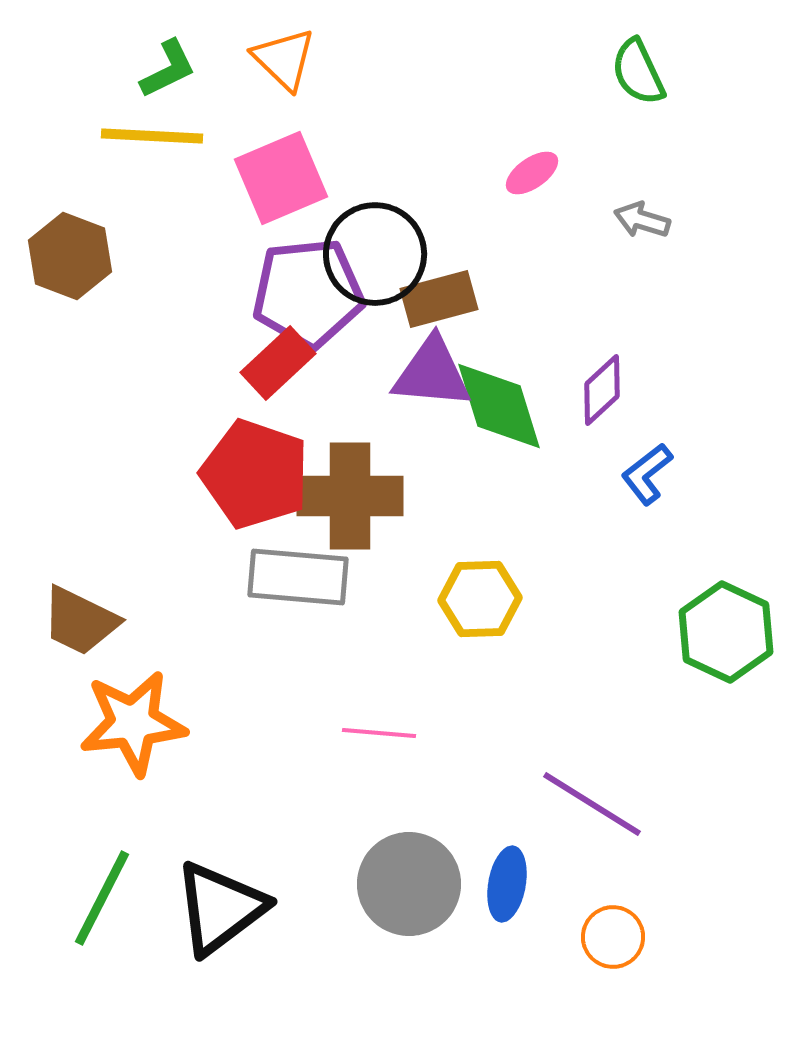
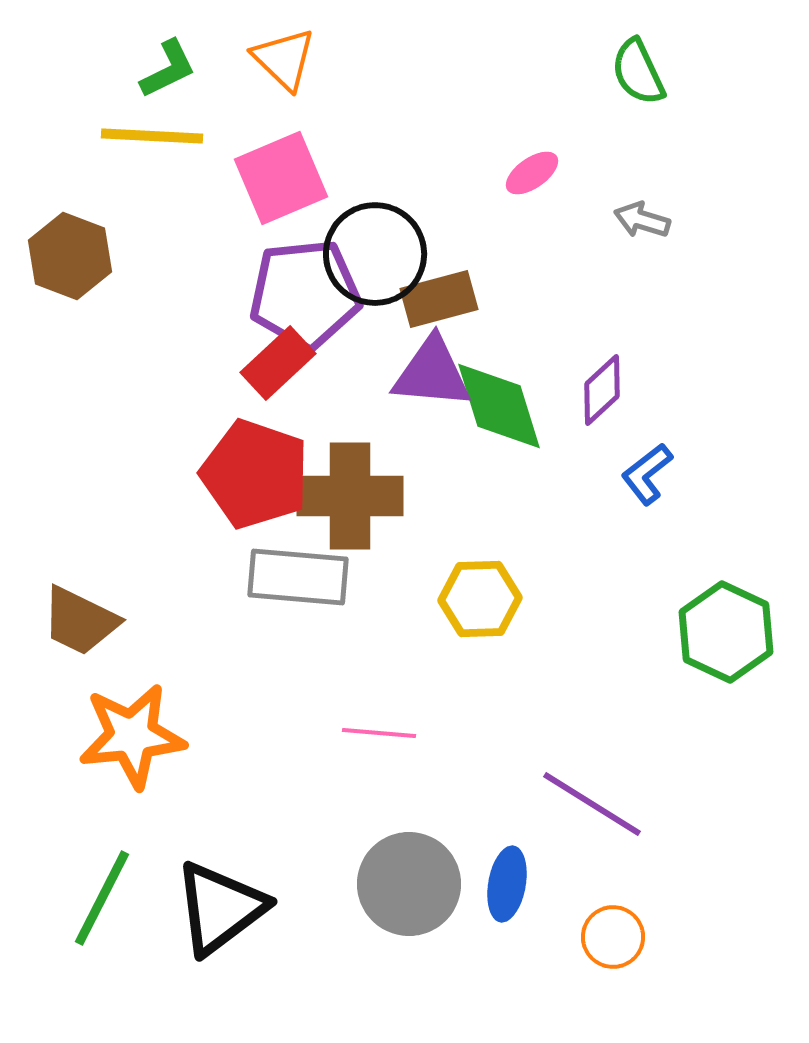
purple pentagon: moved 3 px left, 1 px down
orange star: moved 1 px left, 13 px down
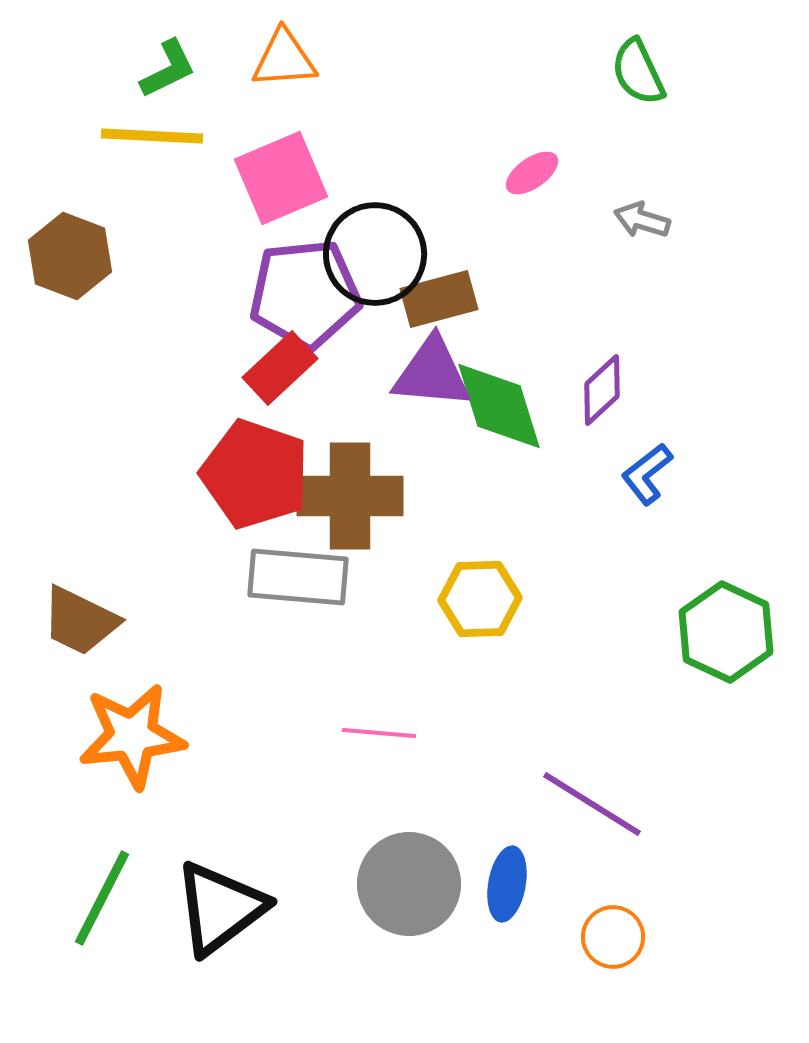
orange triangle: rotated 48 degrees counterclockwise
red rectangle: moved 2 px right, 5 px down
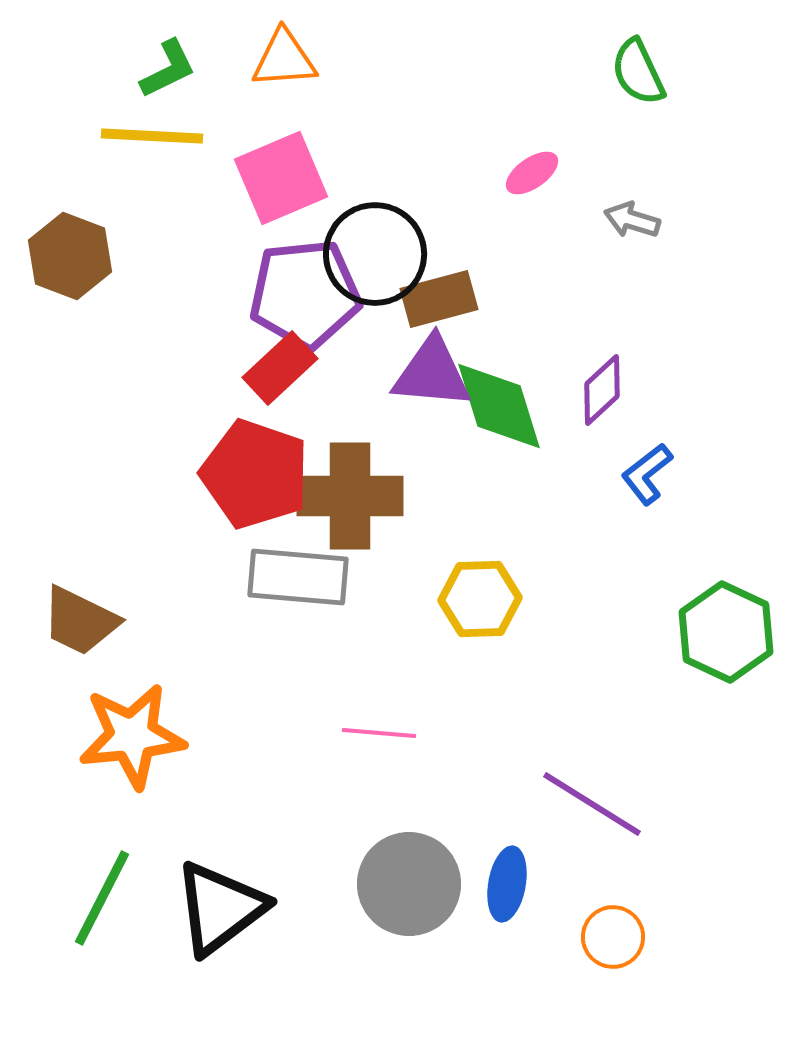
gray arrow: moved 10 px left
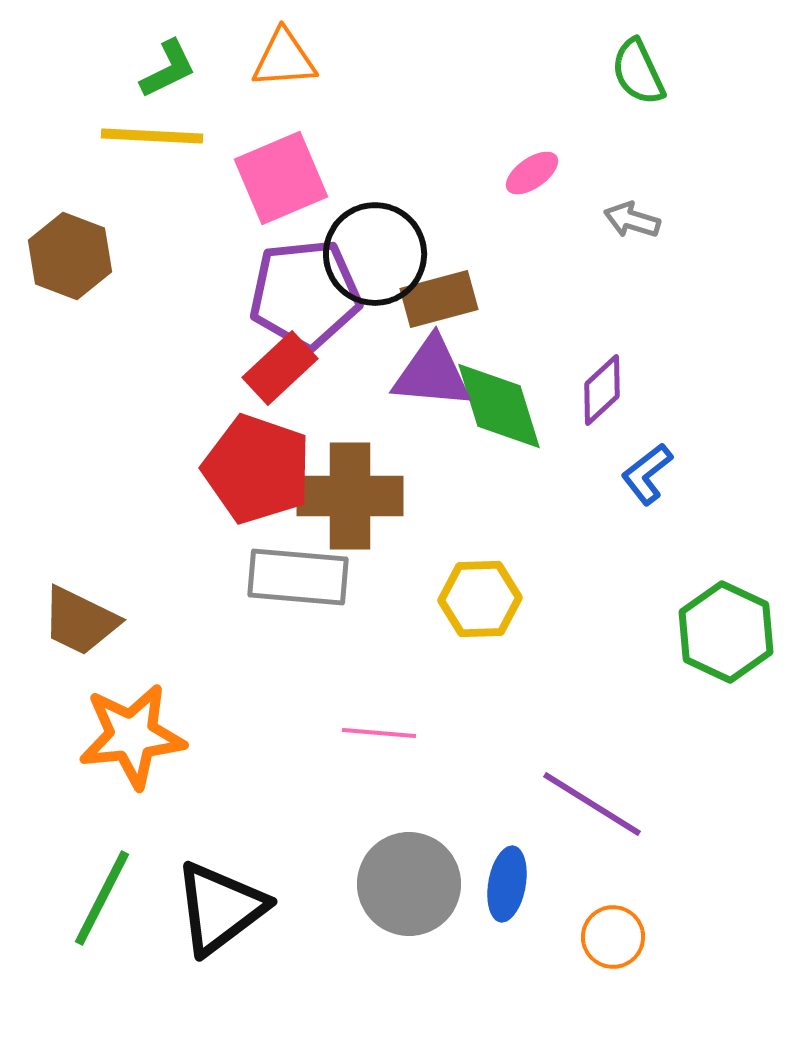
red pentagon: moved 2 px right, 5 px up
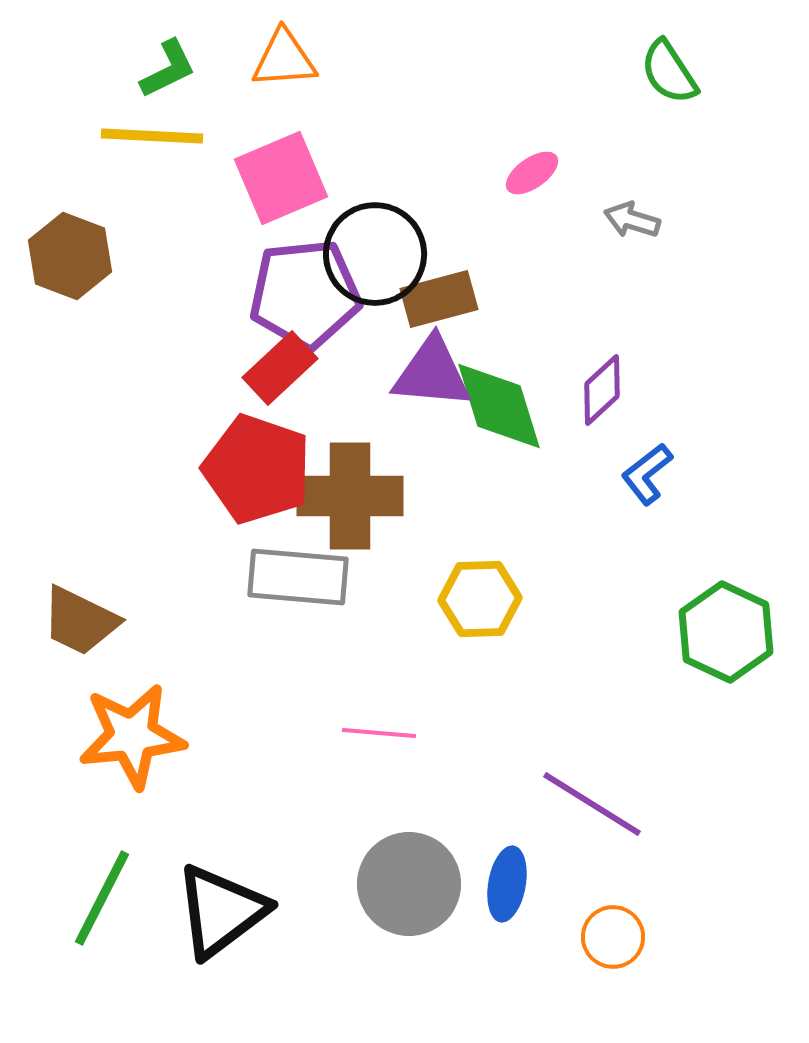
green semicircle: moved 31 px right; rotated 8 degrees counterclockwise
black triangle: moved 1 px right, 3 px down
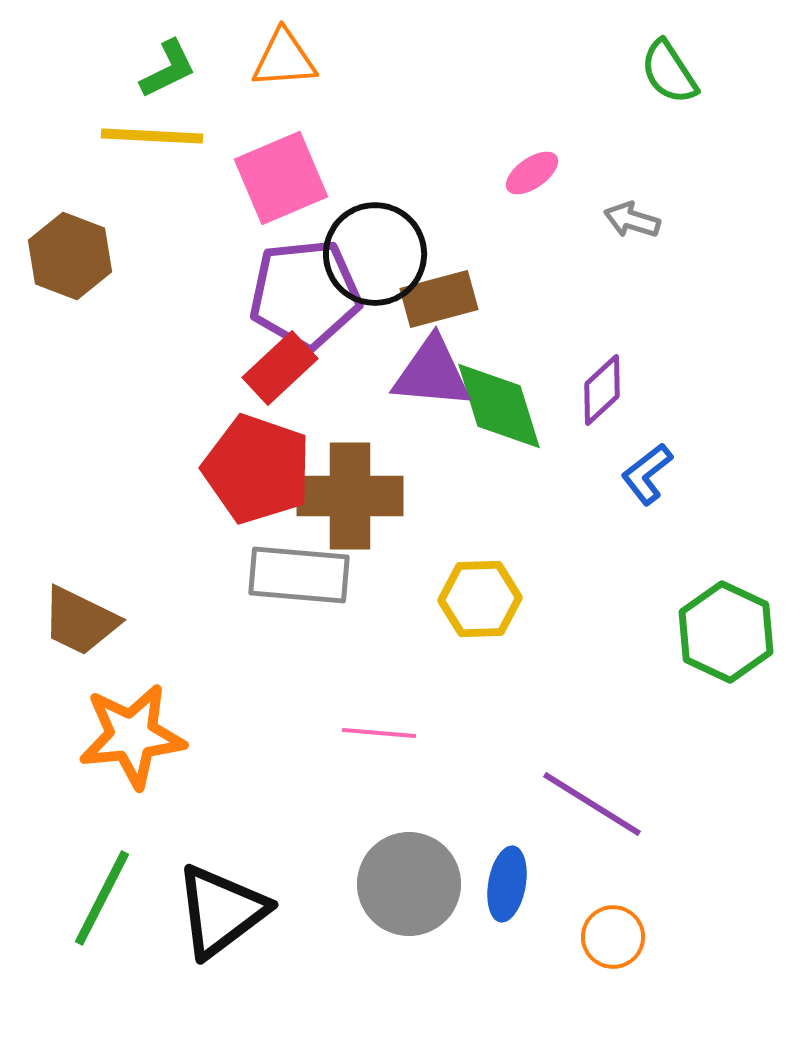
gray rectangle: moved 1 px right, 2 px up
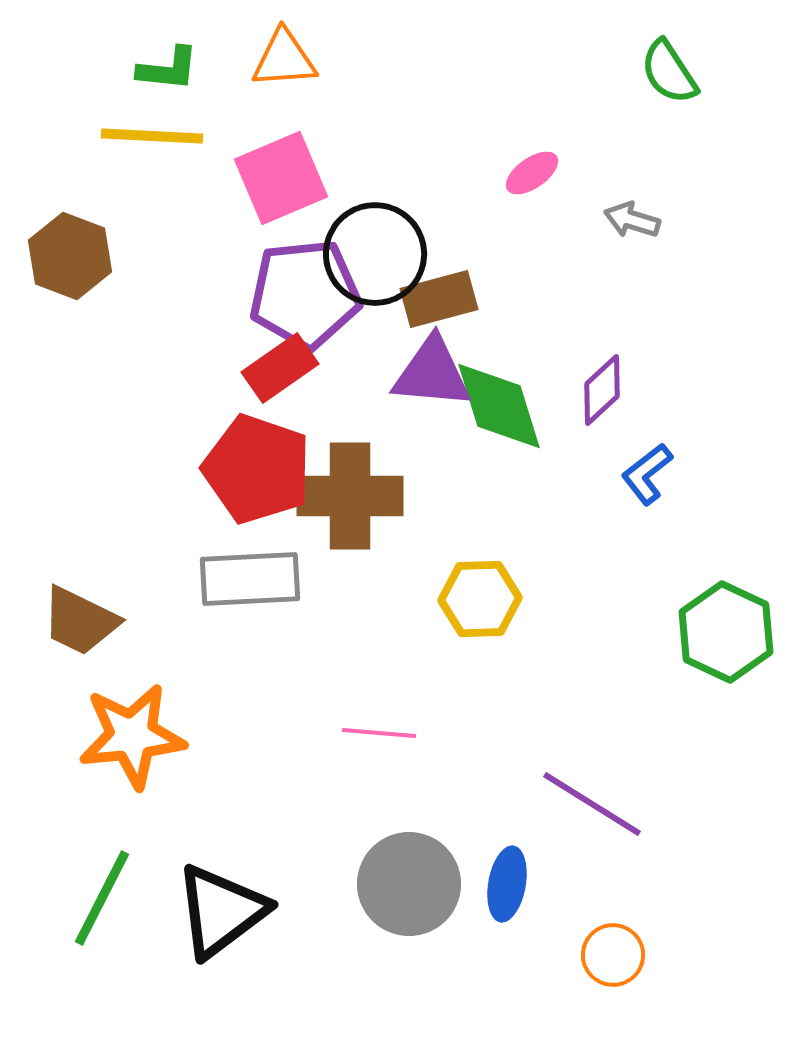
green L-shape: rotated 32 degrees clockwise
red rectangle: rotated 8 degrees clockwise
gray rectangle: moved 49 px left, 4 px down; rotated 8 degrees counterclockwise
orange circle: moved 18 px down
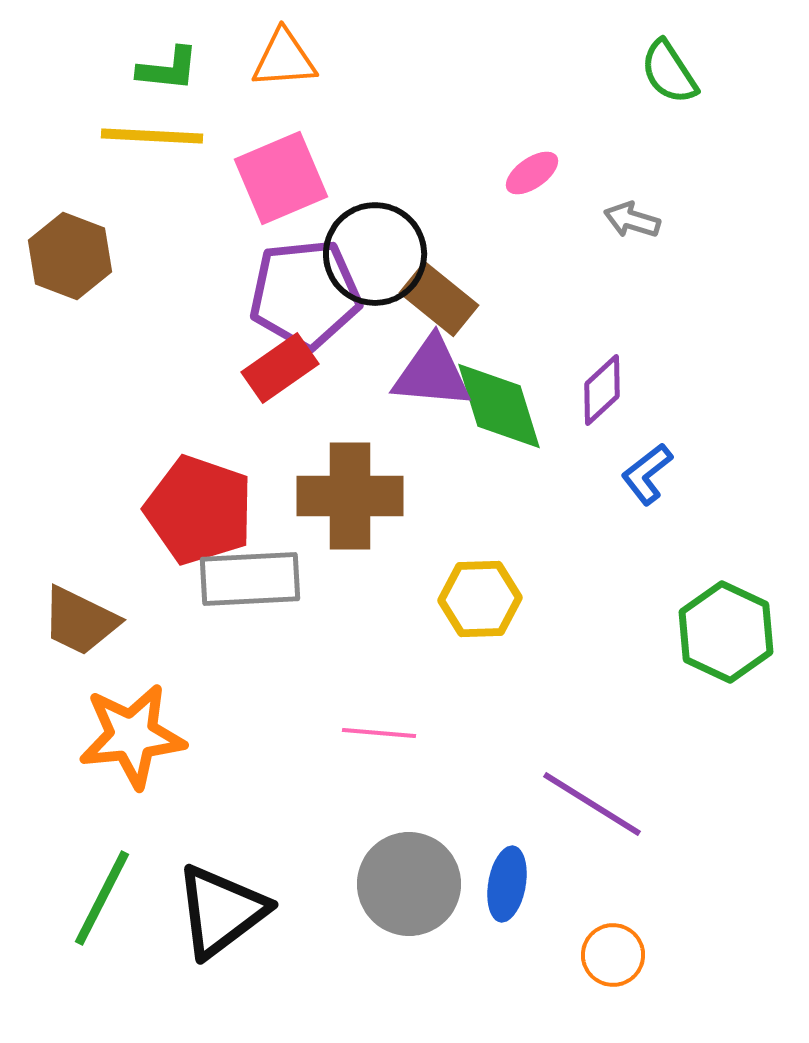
brown rectangle: rotated 54 degrees clockwise
red pentagon: moved 58 px left, 41 px down
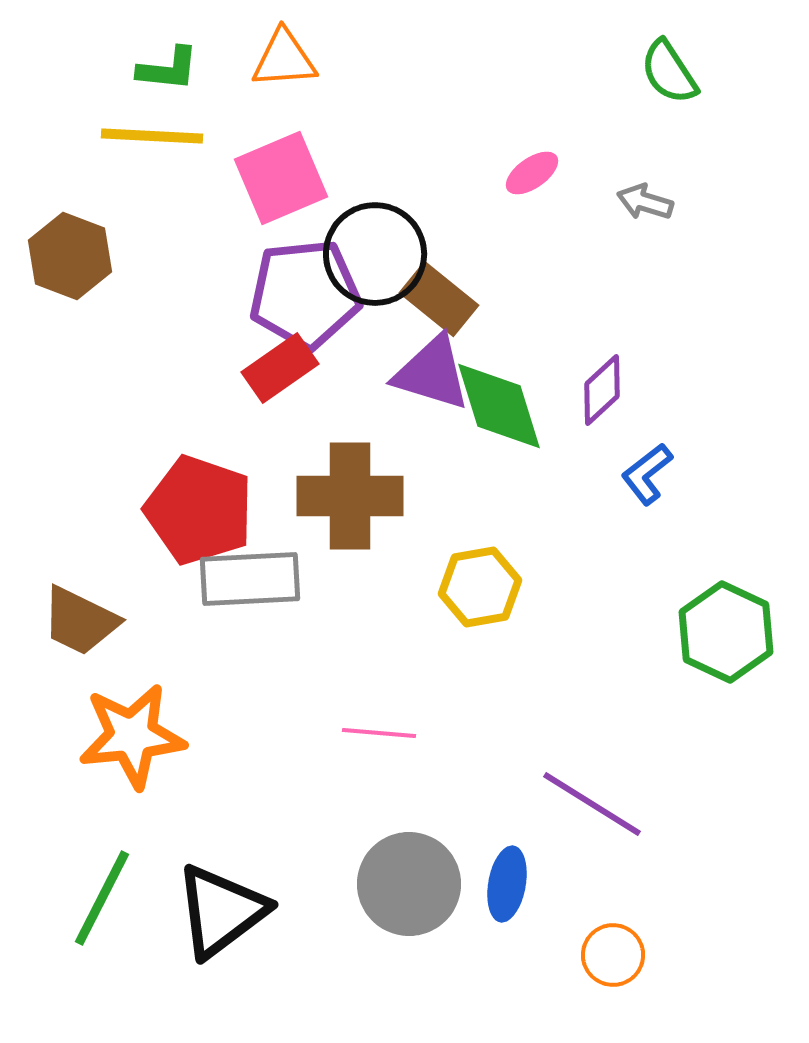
gray arrow: moved 13 px right, 18 px up
purple triangle: rotated 12 degrees clockwise
yellow hexagon: moved 12 px up; rotated 8 degrees counterclockwise
